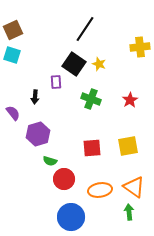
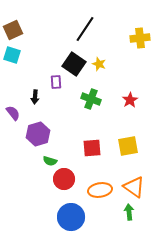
yellow cross: moved 9 px up
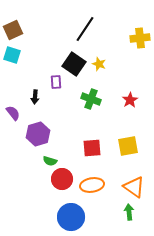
red circle: moved 2 px left
orange ellipse: moved 8 px left, 5 px up
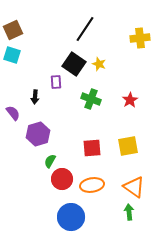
green semicircle: rotated 104 degrees clockwise
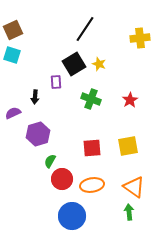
black square: rotated 25 degrees clockwise
purple semicircle: rotated 77 degrees counterclockwise
blue circle: moved 1 px right, 1 px up
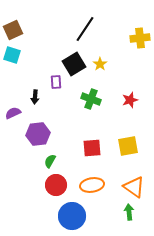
yellow star: moved 1 px right; rotated 16 degrees clockwise
red star: rotated 14 degrees clockwise
purple hexagon: rotated 10 degrees clockwise
red circle: moved 6 px left, 6 px down
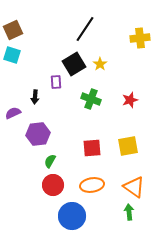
red circle: moved 3 px left
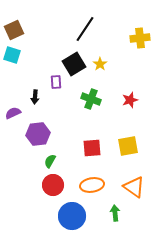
brown square: moved 1 px right
green arrow: moved 14 px left, 1 px down
